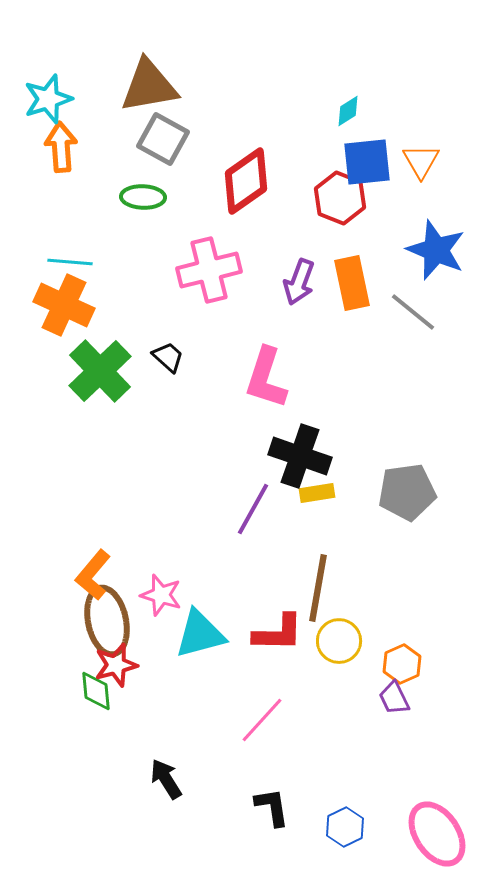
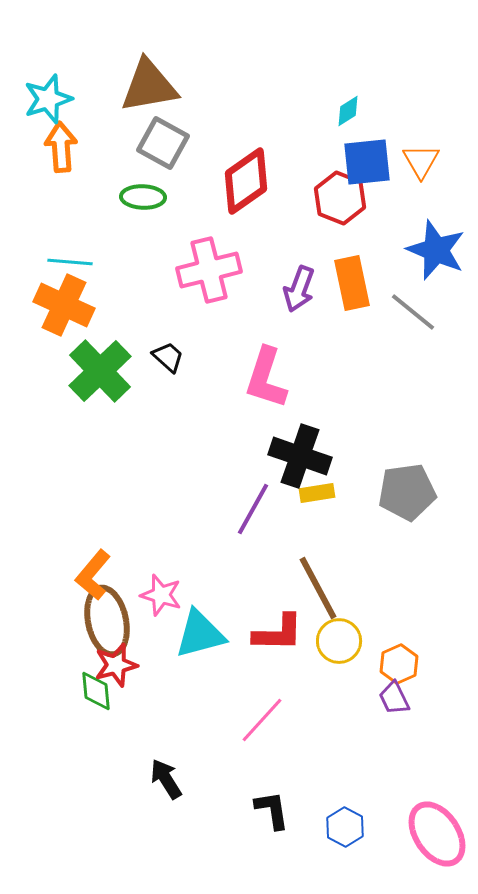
gray square: moved 4 px down
purple arrow: moved 7 px down
brown line: rotated 38 degrees counterclockwise
orange hexagon: moved 3 px left
black L-shape: moved 3 px down
blue hexagon: rotated 6 degrees counterclockwise
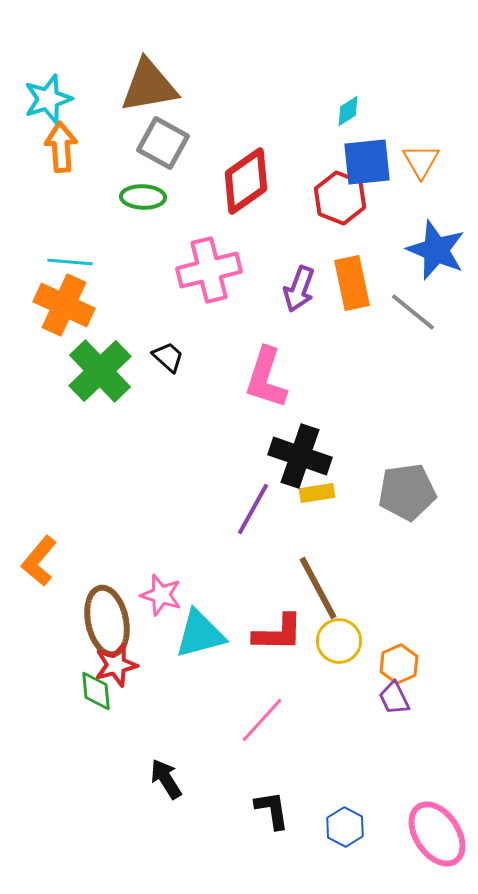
orange L-shape: moved 54 px left, 14 px up
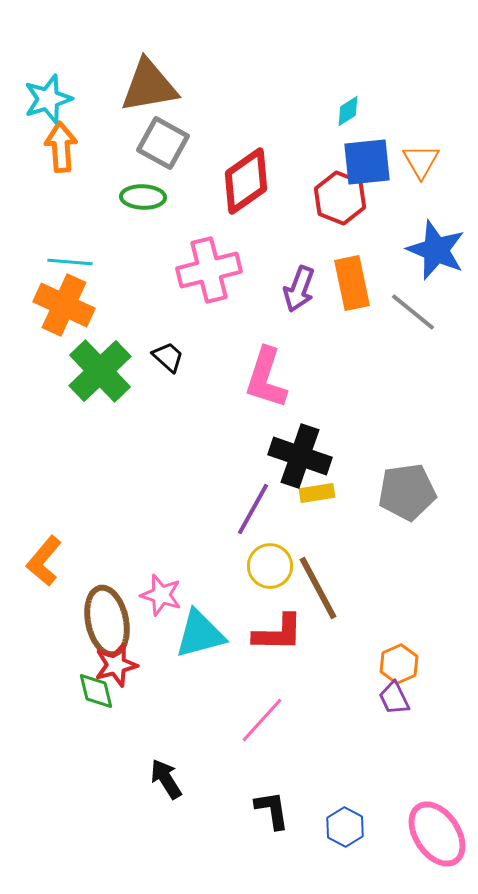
orange L-shape: moved 5 px right
yellow circle: moved 69 px left, 75 px up
green diamond: rotated 9 degrees counterclockwise
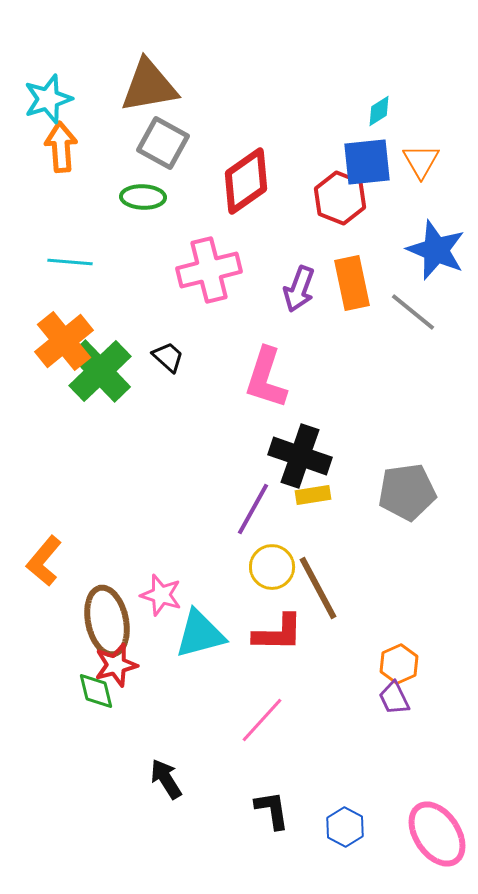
cyan diamond: moved 31 px right
orange cross: moved 36 px down; rotated 26 degrees clockwise
yellow rectangle: moved 4 px left, 2 px down
yellow circle: moved 2 px right, 1 px down
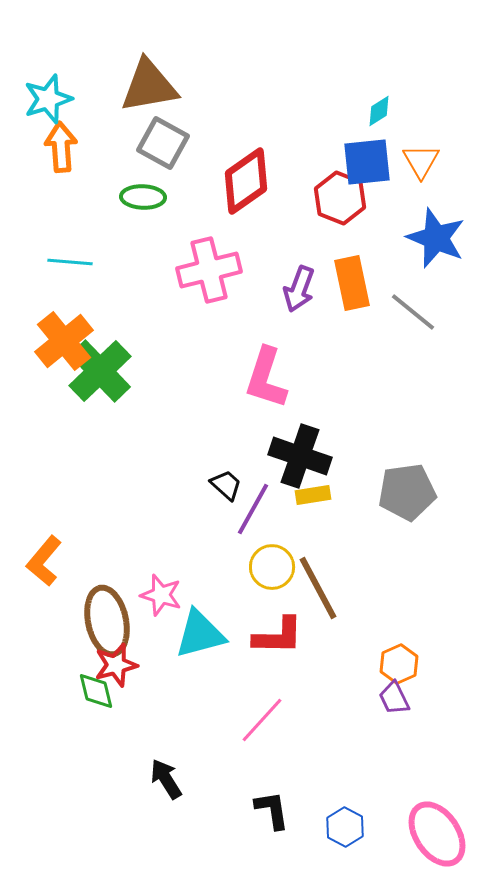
blue star: moved 12 px up
black trapezoid: moved 58 px right, 128 px down
red L-shape: moved 3 px down
